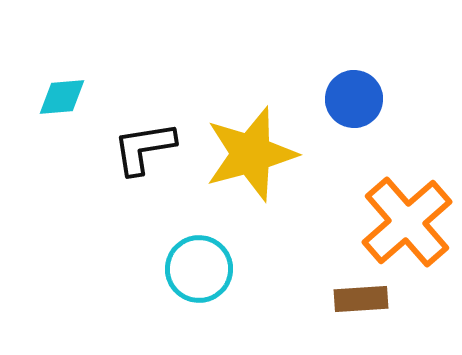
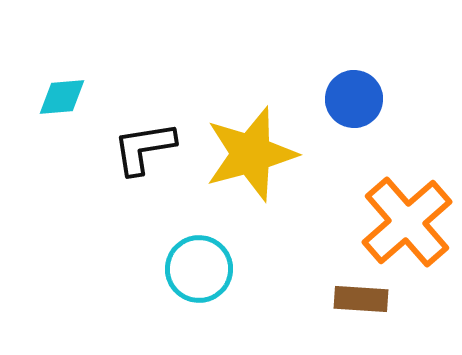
brown rectangle: rotated 8 degrees clockwise
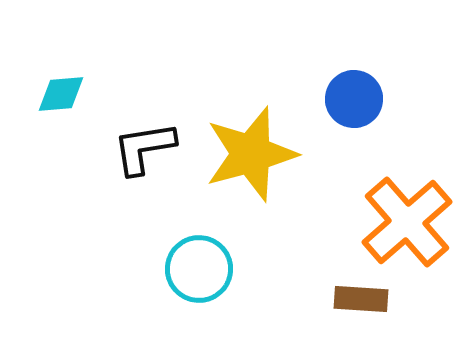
cyan diamond: moved 1 px left, 3 px up
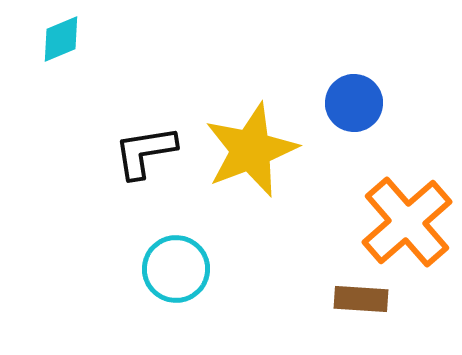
cyan diamond: moved 55 px up; rotated 18 degrees counterclockwise
blue circle: moved 4 px down
black L-shape: moved 1 px right, 4 px down
yellow star: moved 4 px up; rotated 6 degrees counterclockwise
cyan circle: moved 23 px left
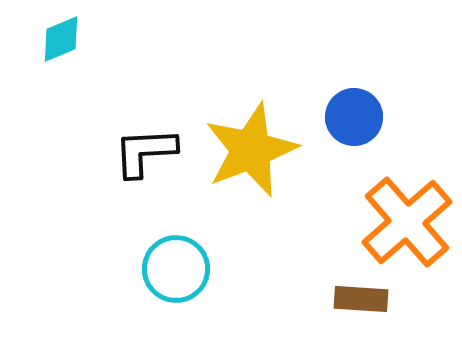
blue circle: moved 14 px down
black L-shape: rotated 6 degrees clockwise
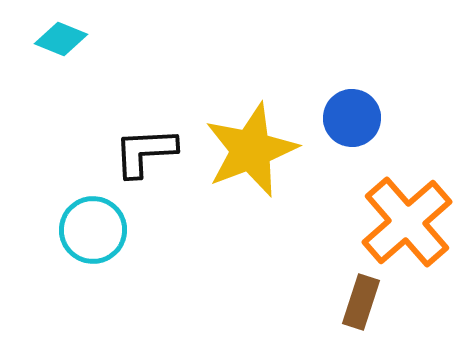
cyan diamond: rotated 45 degrees clockwise
blue circle: moved 2 px left, 1 px down
cyan circle: moved 83 px left, 39 px up
brown rectangle: moved 3 px down; rotated 76 degrees counterclockwise
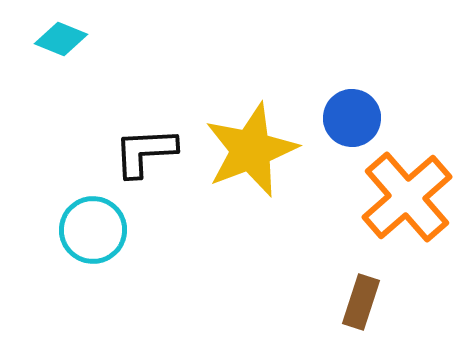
orange cross: moved 25 px up
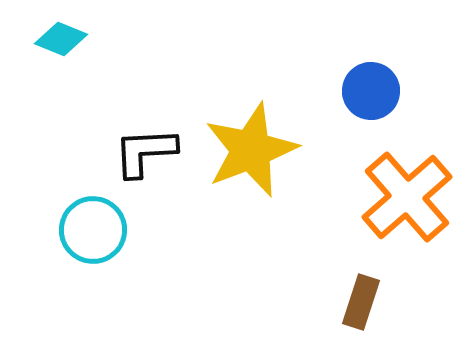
blue circle: moved 19 px right, 27 px up
